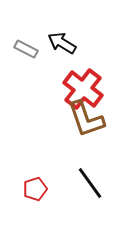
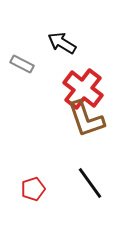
gray rectangle: moved 4 px left, 15 px down
red pentagon: moved 2 px left
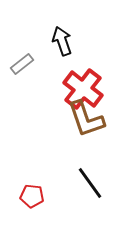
black arrow: moved 2 px up; rotated 40 degrees clockwise
gray rectangle: rotated 65 degrees counterclockwise
red pentagon: moved 1 px left, 7 px down; rotated 25 degrees clockwise
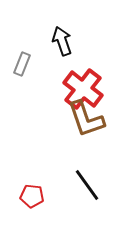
gray rectangle: rotated 30 degrees counterclockwise
black line: moved 3 px left, 2 px down
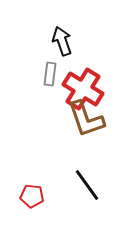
gray rectangle: moved 28 px right, 10 px down; rotated 15 degrees counterclockwise
red cross: rotated 6 degrees counterclockwise
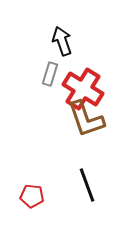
gray rectangle: rotated 10 degrees clockwise
black line: rotated 16 degrees clockwise
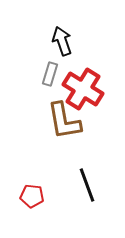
brown L-shape: moved 22 px left, 2 px down; rotated 9 degrees clockwise
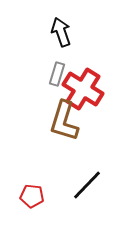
black arrow: moved 1 px left, 9 px up
gray rectangle: moved 7 px right
brown L-shape: rotated 27 degrees clockwise
black line: rotated 64 degrees clockwise
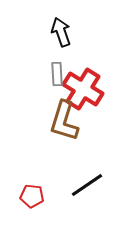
gray rectangle: rotated 20 degrees counterclockwise
black line: rotated 12 degrees clockwise
